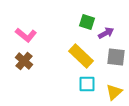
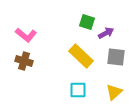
brown cross: rotated 24 degrees counterclockwise
cyan square: moved 9 px left, 6 px down
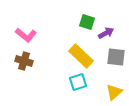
cyan square: moved 8 px up; rotated 18 degrees counterclockwise
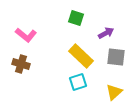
green square: moved 11 px left, 4 px up
brown cross: moved 3 px left, 3 px down
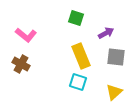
yellow rectangle: rotated 25 degrees clockwise
brown cross: rotated 12 degrees clockwise
cyan square: rotated 36 degrees clockwise
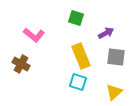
pink L-shape: moved 8 px right
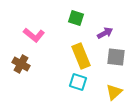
purple arrow: moved 1 px left
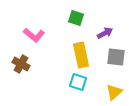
yellow rectangle: moved 1 px up; rotated 10 degrees clockwise
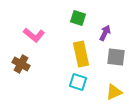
green square: moved 2 px right
purple arrow: rotated 35 degrees counterclockwise
yellow rectangle: moved 1 px up
yellow triangle: rotated 18 degrees clockwise
